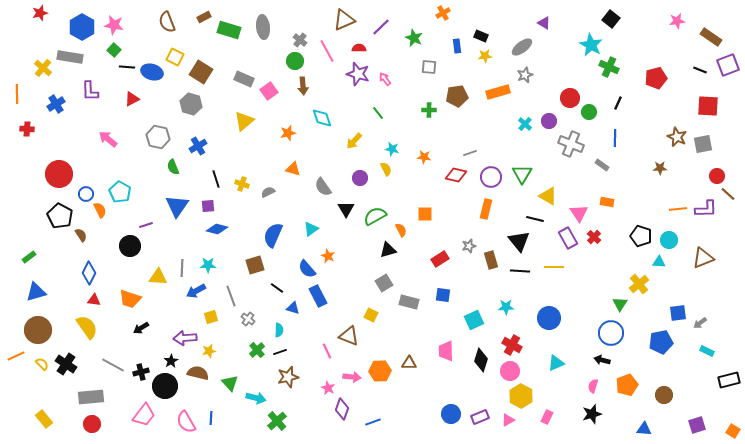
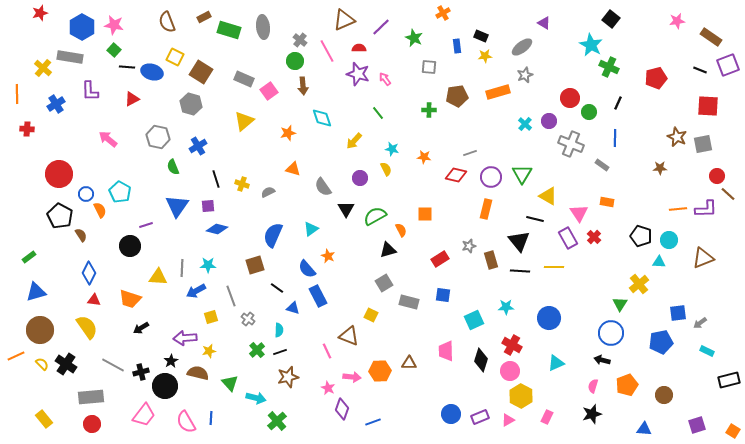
brown circle at (38, 330): moved 2 px right
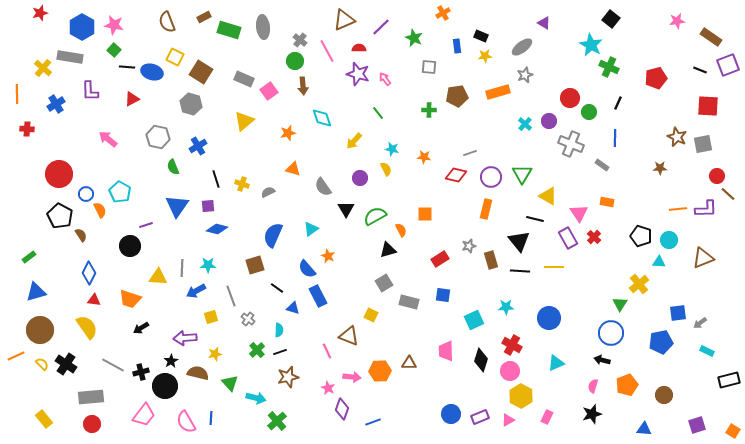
yellow star at (209, 351): moved 6 px right, 3 px down
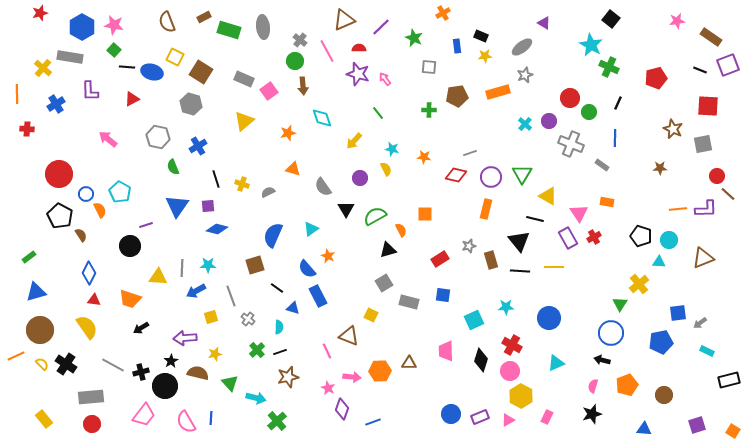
brown star at (677, 137): moved 4 px left, 8 px up
red cross at (594, 237): rotated 16 degrees clockwise
cyan semicircle at (279, 330): moved 3 px up
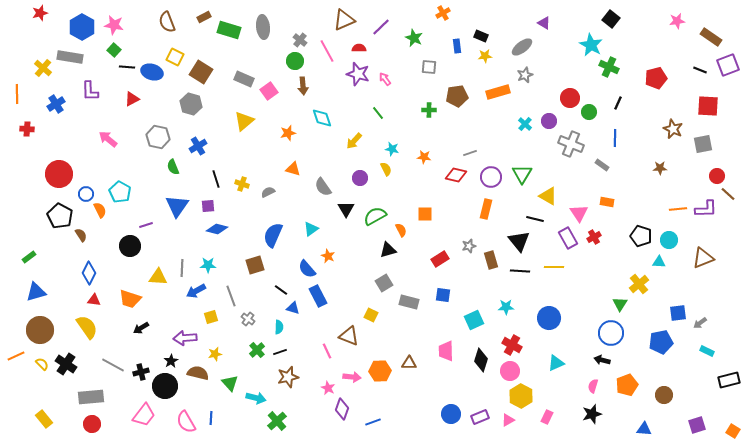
black line at (277, 288): moved 4 px right, 2 px down
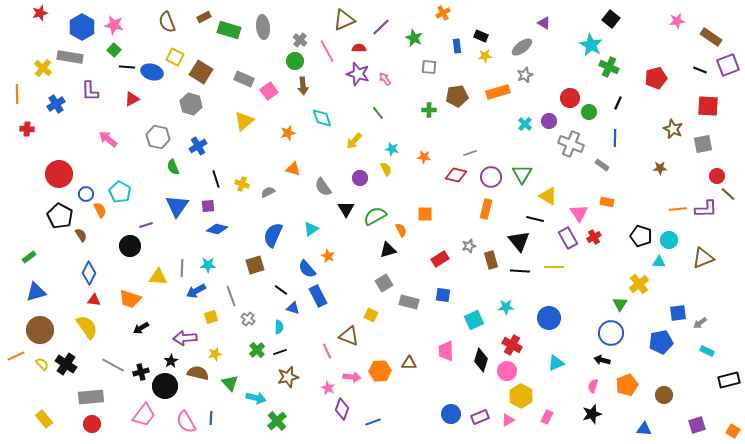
pink circle at (510, 371): moved 3 px left
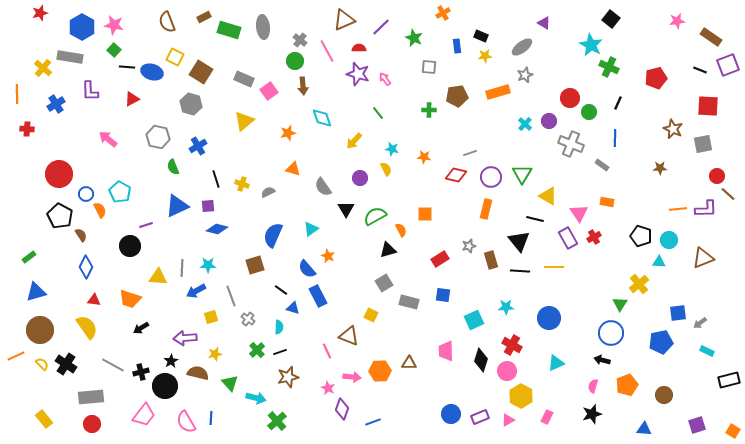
blue triangle at (177, 206): rotated 30 degrees clockwise
blue diamond at (89, 273): moved 3 px left, 6 px up
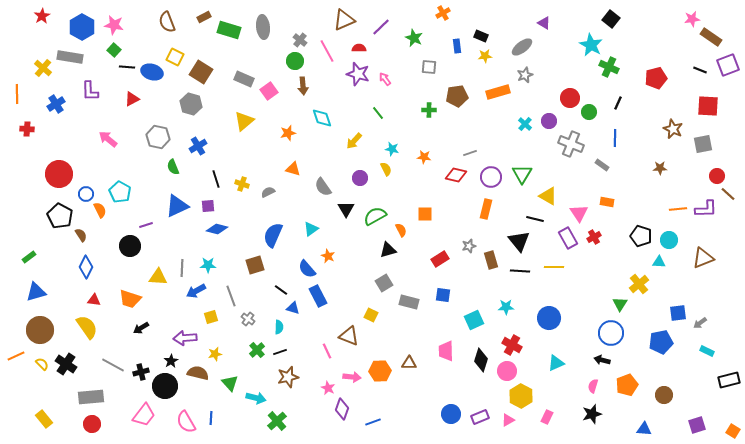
red star at (40, 13): moved 2 px right, 3 px down; rotated 14 degrees counterclockwise
pink star at (677, 21): moved 15 px right, 2 px up
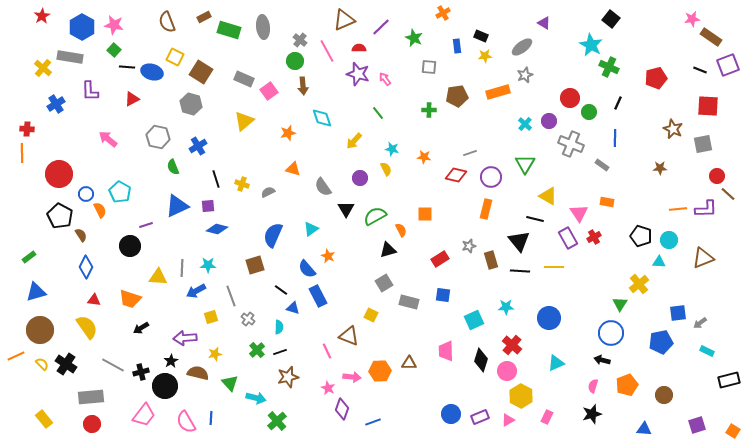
orange line at (17, 94): moved 5 px right, 59 px down
green triangle at (522, 174): moved 3 px right, 10 px up
red cross at (512, 345): rotated 12 degrees clockwise
